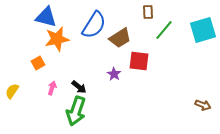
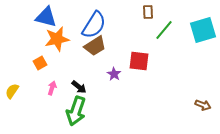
brown trapezoid: moved 25 px left, 8 px down
orange square: moved 2 px right
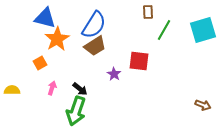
blue triangle: moved 1 px left, 1 px down
green line: rotated 10 degrees counterclockwise
orange star: rotated 20 degrees counterclockwise
black arrow: moved 1 px right, 2 px down
yellow semicircle: moved 1 px up; rotated 56 degrees clockwise
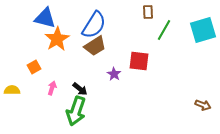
orange square: moved 6 px left, 4 px down
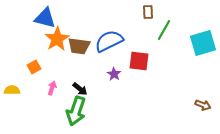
blue semicircle: moved 15 px right, 16 px down; rotated 148 degrees counterclockwise
cyan square: moved 13 px down
brown trapezoid: moved 16 px left; rotated 40 degrees clockwise
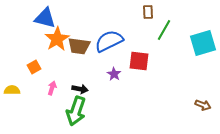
black arrow: rotated 28 degrees counterclockwise
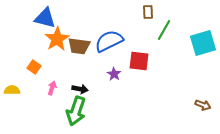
orange square: rotated 24 degrees counterclockwise
